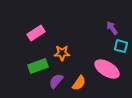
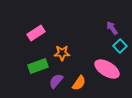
cyan square: moved 1 px left; rotated 32 degrees clockwise
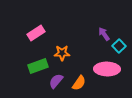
purple arrow: moved 8 px left, 6 px down
cyan square: moved 1 px left
pink ellipse: rotated 30 degrees counterclockwise
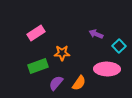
purple arrow: moved 8 px left; rotated 32 degrees counterclockwise
purple semicircle: moved 2 px down
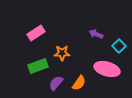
pink ellipse: rotated 15 degrees clockwise
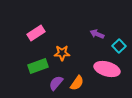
purple arrow: moved 1 px right
orange semicircle: moved 2 px left
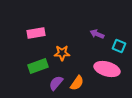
pink rectangle: rotated 24 degrees clockwise
cyan square: rotated 24 degrees counterclockwise
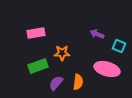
orange semicircle: moved 1 px right, 1 px up; rotated 28 degrees counterclockwise
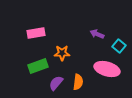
cyan square: rotated 16 degrees clockwise
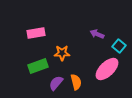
pink ellipse: rotated 60 degrees counterclockwise
orange semicircle: moved 2 px left; rotated 21 degrees counterclockwise
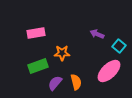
pink ellipse: moved 2 px right, 2 px down
purple semicircle: moved 1 px left
